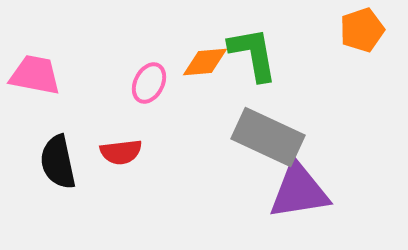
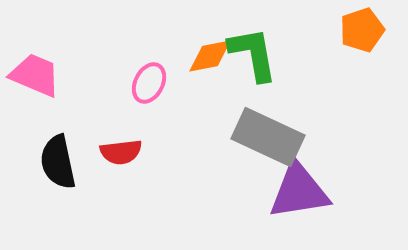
orange diamond: moved 5 px right, 6 px up; rotated 6 degrees counterclockwise
pink trapezoid: rotated 12 degrees clockwise
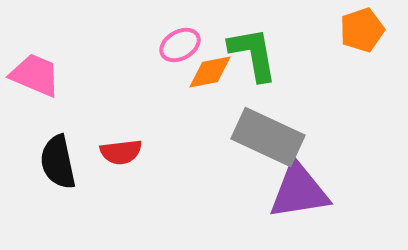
orange diamond: moved 16 px down
pink ellipse: moved 31 px right, 38 px up; rotated 33 degrees clockwise
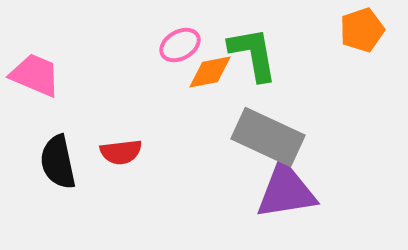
purple triangle: moved 13 px left
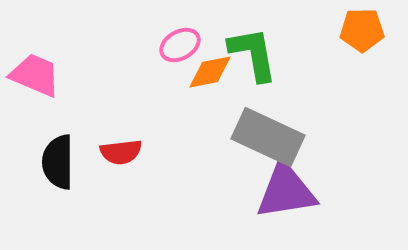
orange pentagon: rotated 18 degrees clockwise
black semicircle: rotated 12 degrees clockwise
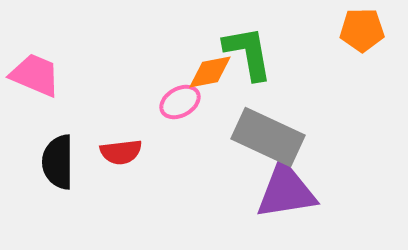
pink ellipse: moved 57 px down
green L-shape: moved 5 px left, 1 px up
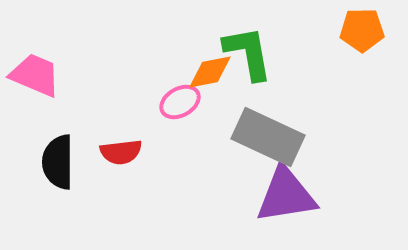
purple triangle: moved 4 px down
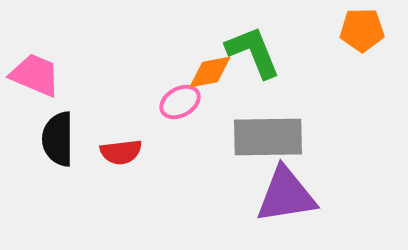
green L-shape: moved 5 px right, 1 px up; rotated 12 degrees counterclockwise
gray rectangle: rotated 26 degrees counterclockwise
black semicircle: moved 23 px up
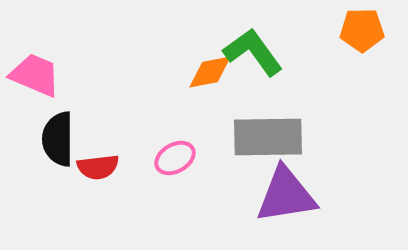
green L-shape: rotated 14 degrees counterclockwise
pink ellipse: moved 5 px left, 56 px down
red semicircle: moved 23 px left, 15 px down
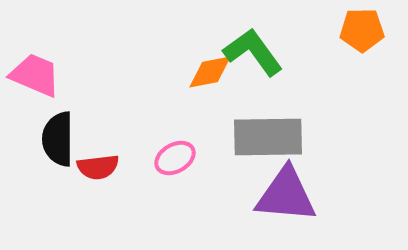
purple triangle: rotated 14 degrees clockwise
